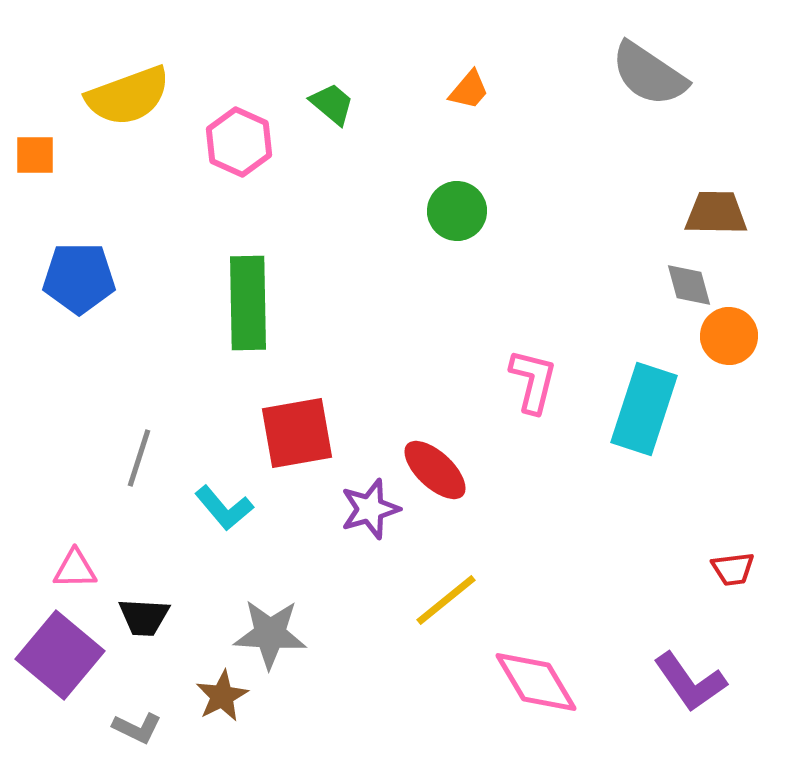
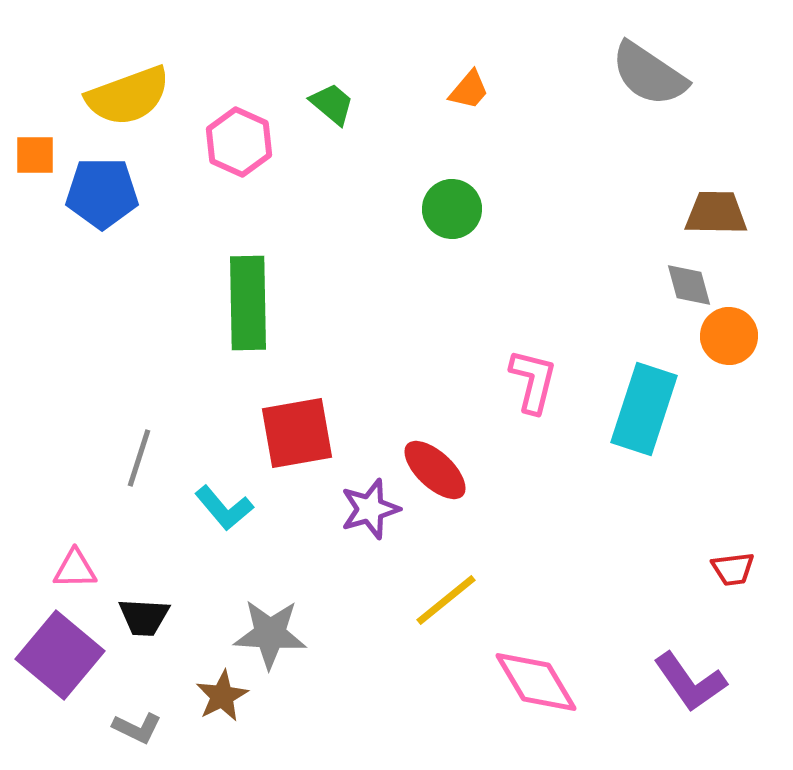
green circle: moved 5 px left, 2 px up
blue pentagon: moved 23 px right, 85 px up
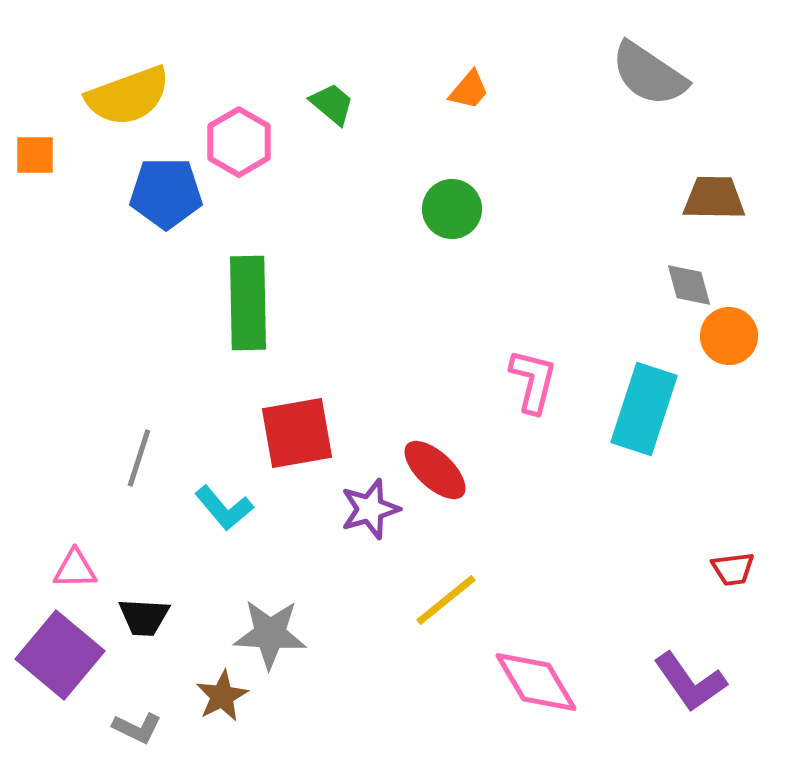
pink hexagon: rotated 6 degrees clockwise
blue pentagon: moved 64 px right
brown trapezoid: moved 2 px left, 15 px up
